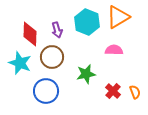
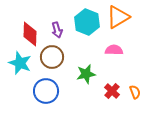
red cross: moved 1 px left
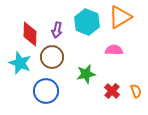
orange triangle: moved 2 px right
purple arrow: rotated 28 degrees clockwise
orange semicircle: moved 1 px right, 1 px up
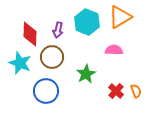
purple arrow: moved 1 px right
green star: rotated 18 degrees counterclockwise
red cross: moved 4 px right
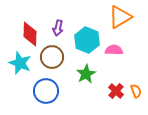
cyan hexagon: moved 18 px down
purple arrow: moved 2 px up
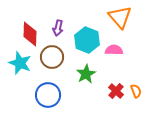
orange triangle: rotated 40 degrees counterclockwise
blue circle: moved 2 px right, 4 px down
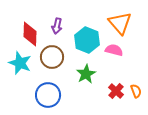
orange triangle: moved 6 px down
purple arrow: moved 1 px left, 2 px up
pink semicircle: rotated 12 degrees clockwise
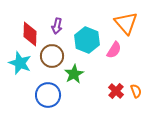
orange triangle: moved 6 px right
pink semicircle: rotated 108 degrees clockwise
brown circle: moved 1 px up
green star: moved 12 px left
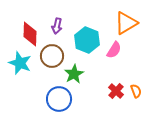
orange triangle: rotated 40 degrees clockwise
blue circle: moved 11 px right, 4 px down
